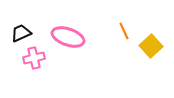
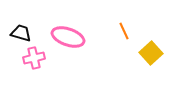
black trapezoid: rotated 40 degrees clockwise
yellow square: moved 7 px down
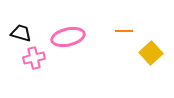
orange line: rotated 66 degrees counterclockwise
pink ellipse: rotated 32 degrees counterclockwise
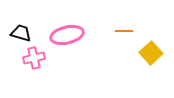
pink ellipse: moved 1 px left, 2 px up
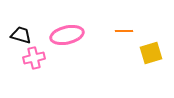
black trapezoid: moved 2 px down
yellow square: rotated 25 degrees clockwise
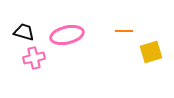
black trapezoid: moved 3 px right, 3 px up
yellow square: moved 1 px up
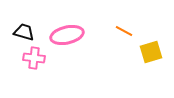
orange line: rotated 30 degrees clockwise
pink cross: rotated 20 degrees clockwise
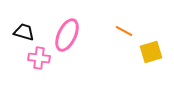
pink ellipse: rotated 52 degrees counterclockwise
pink cross: moved 5 px right
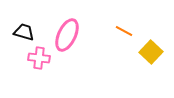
yellow square: rotated 30 degrees counterclockwise
